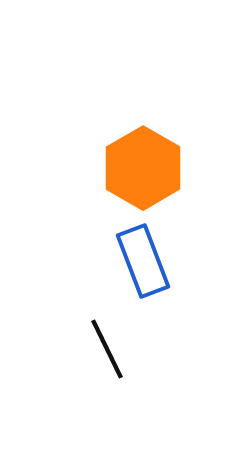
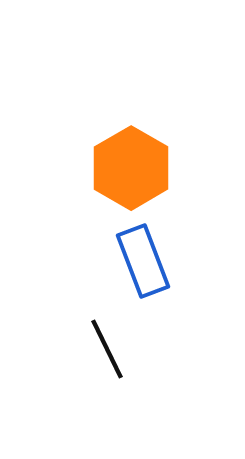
orange hexagon: moved 12 px left
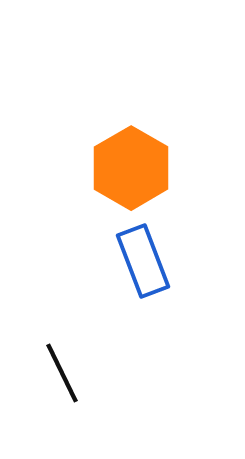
black line: moved 45 px left, 24 px down
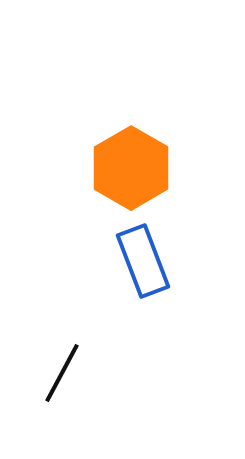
black line: rotated 54 degrees clockwise
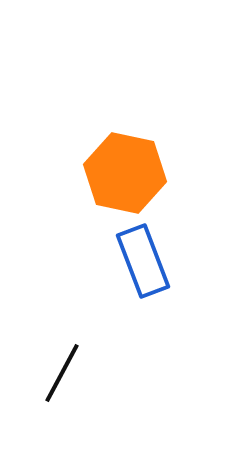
orange hexagon: moved 6 px left, 5 px down; rotated 18 degrees counterclockwise
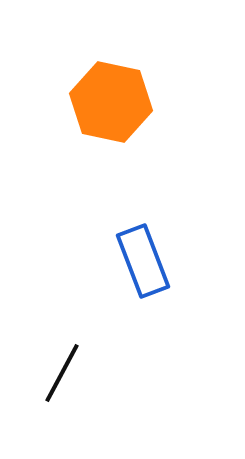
orange hexagon: moved 14 px left, 71 px up
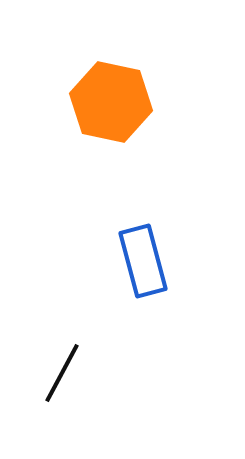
blue rectangle: rotated 6 degrees clockwise
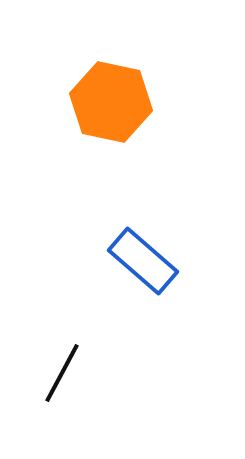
blue rectangle: rotated 34 degrees counterclockwise
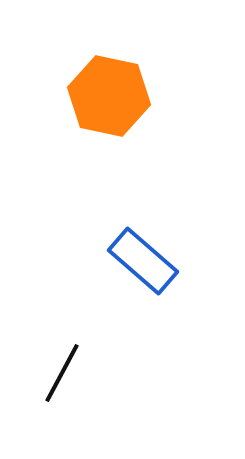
orange hexagon: moved 2 px left, 6 px up
